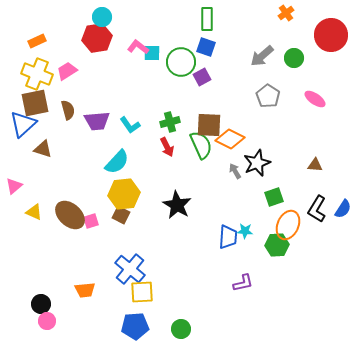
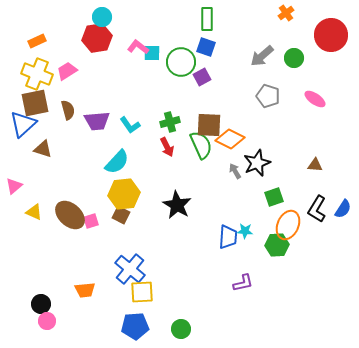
gray pentagon at (268, 96): rotated 15 degrees counterclockwise
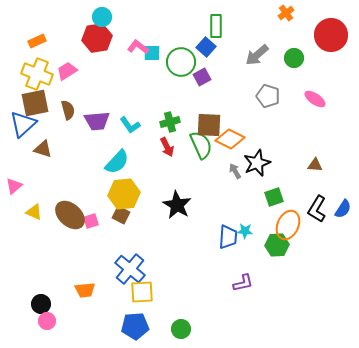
green rectangle at (207, 19): moved 9 px right, 7 px down
blue square at (206, 47): rotated 24 degrees clockwise
gray arrow at (262, 56): moved 5 px left, 1 px up
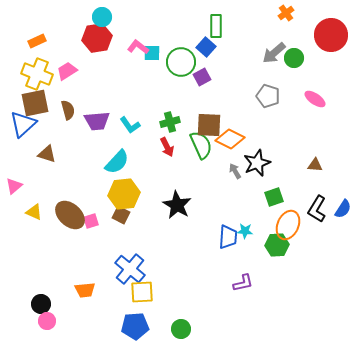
gray arrow at (257, 55): moved 17 px right, 2 px up
brown triangle at (43, 149): moved 4 px right, 5 px down
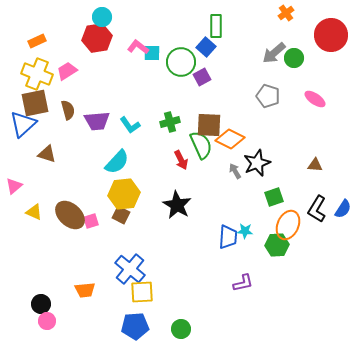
red arrow at (167, 147): moved 14 px right, 13 px down
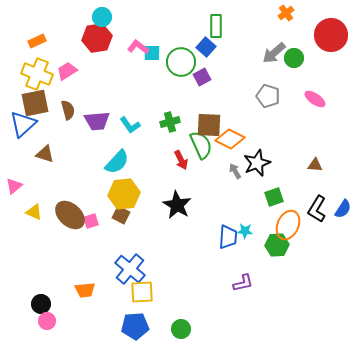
brown triangle at (47, 154): moved 2 px left
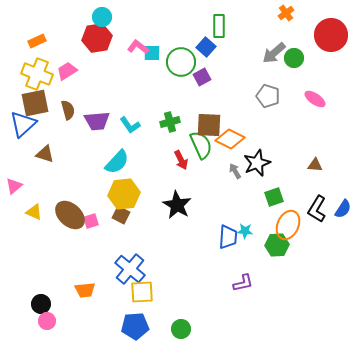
green rectangle at (216, 26): moved 3 px right
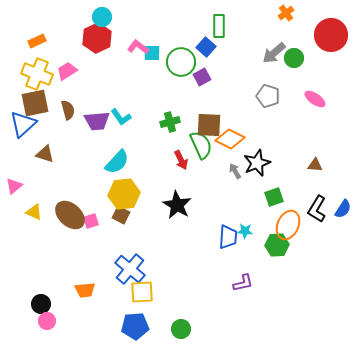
red hexagon at (97, 38): rotated 16 degrees counterclockwise
cyan L-shape at (130, 125): moved 9 px left, 8 px up
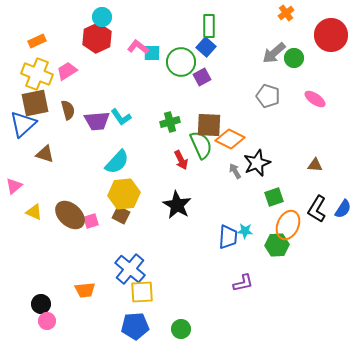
green rectangle at (219, 26): moved 10 px left
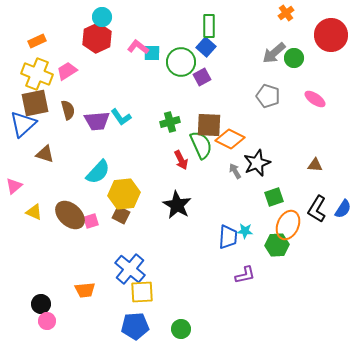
cyan semicircle at (117, 162): moved 19 px left, 10 px down
purple L-shape at (243, 283): moved 2 px right, 8 px up
